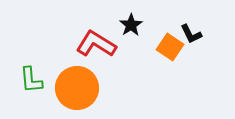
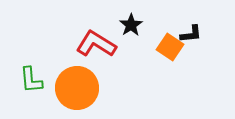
black L-shape: rotated 70 degrees counterclockwise
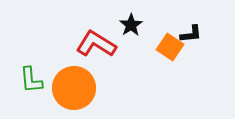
orange circle: moved 3 px left
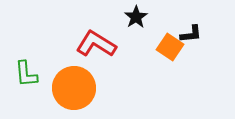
black star: moved 5 px right, 8 px up
green L-shape: moved 5 px left, 6 px up
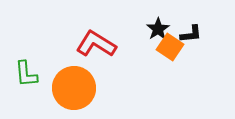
black star: moved 22 px right, 12 px down
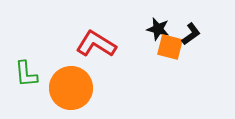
black star: rotated 25 degrees counterclockwise
black L-shape: rotated 30 degrees counterclockwise
orange square: rotated 20 degrees counterclockwise
orange circle: moved 3 px left
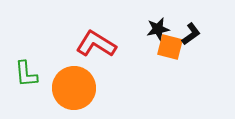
black star: rotated 25 degrees counterclockwise
orange circle: moved 3 px right
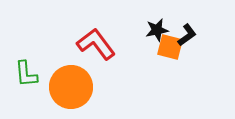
black star: moved 1 px left, 1 px down
black L-shape: moved 4 px left, 1 px down
red L-shape: rotated 21 degrees clockwise
orange circle: moved 3 px left, 1 px up
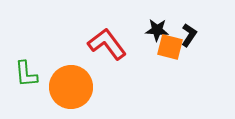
black star: rotated 15 degrees clockwise
black L-shape: moved 2 px right; rotated 20 degrees counterclockwise
red L-shape: moved 11 px right
